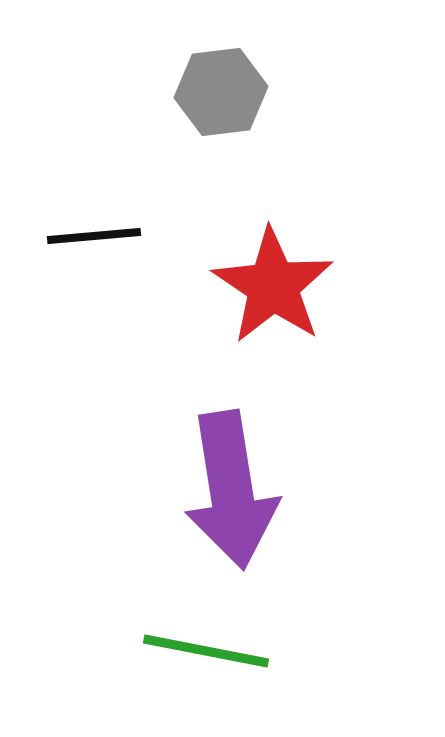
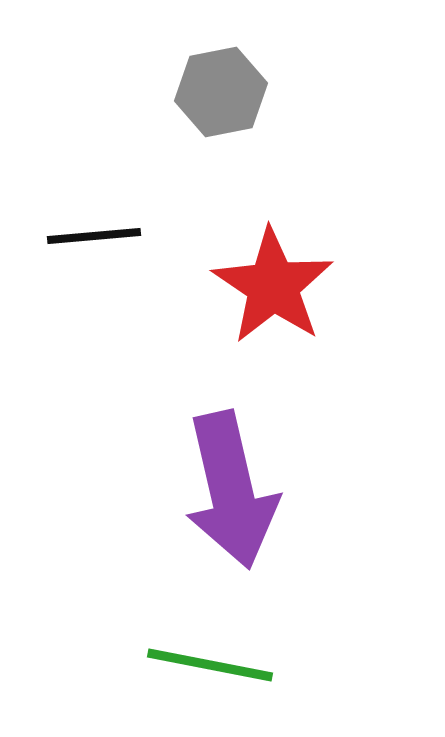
gray hexagon: rotated 4 degrees counterclockwise
purple arrow: rotated 4 degrees counterclockwise
green line: moved 4 px right, 14 px down
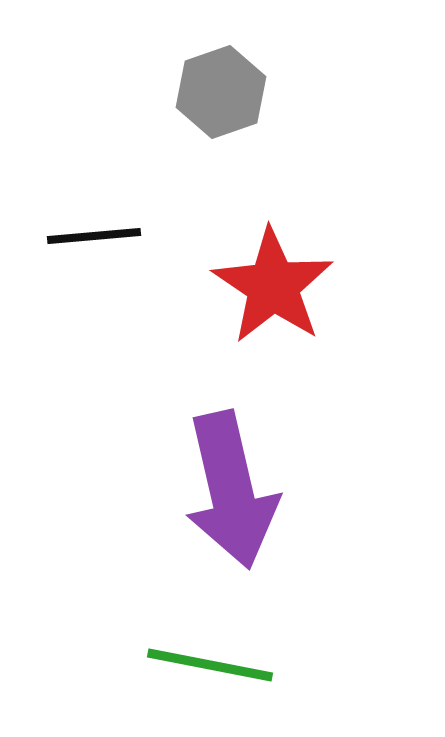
gray hexagon: rotated 8 degrees counterclockwise
